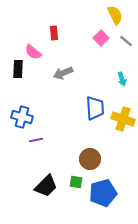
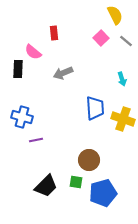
brown circle: moved 1 px left, 1 px down
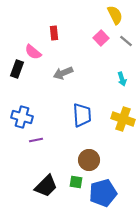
black rectangle: moved 1 px left; rotated 18 degrees clockwise
blue trapezoid: moved 13 px left, 7 px down
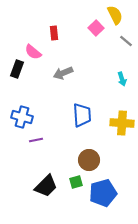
pink square: moved 5 px left, 10 px up
yellow cross: moved 1 px left, 4 px down; rotated 15 degrees counterclockwise
green square: rotated 24 degrees counterclockwise
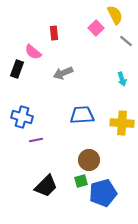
blue trapezoid: rotated 90 degrees counterclockwise
green square: moved 5 px right, 1 px up
